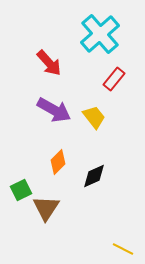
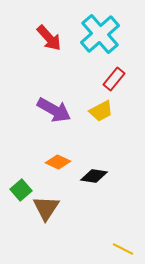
red arrow: moved 25 px up
yellow trapezoid: moved 7 px right, 6 px up; rotated 100 degrees clockwise
orange diamond: rotated 70 degrees clockwise
black diamond: rotated 32 degrees clockwise
green square: rotated 15 degrees counterclockwise
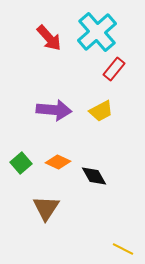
cyan cross: moved 3 px left, 2 px up
red rectangle: moved 10 px up
purple arrow: rotated 24 degrees counterclockwise
black diamond: rotated 52 degrees clockwise
green square: moved 27 px up
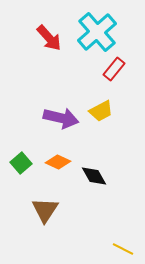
purple arrow: moved 7 px right, 8 px down; rotated 8 degrees clockwise
brown triangle: moved 1 px left, 2 px down
